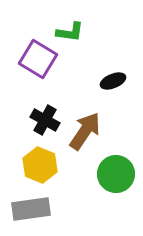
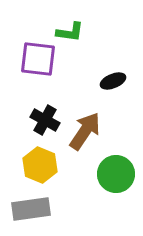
purple square: rotated 24 degrees counterclockwise
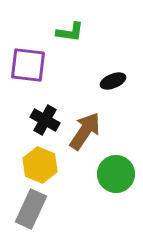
purple square: moved 10 px left, 6 px down
gray rectangle: rotated 57 degrees counterclockwise
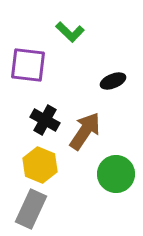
green L-shape: rotated 36 degrees clockwise
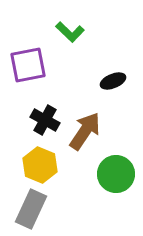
purple square: rotated 18 degrees counterclockwise
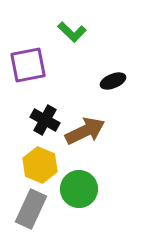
green L-shape: moved 2 px right
brown arrow: rotated 30 degrees clockwise
green circle: moved 37 px left, 15 px down
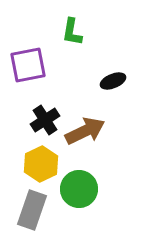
green L-shape: rotated 56 degrees clockwise
black cross: rotated 28 degrees clockwise
yellow hexagon: moved 1 px right, 1 px up; rotated 12 degrees clockwise
gray rectangle: moved 1 px right, 1 px down; rotated 6 degrees counterclockwise
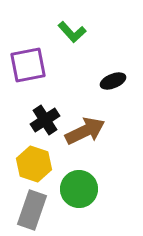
green L-shape: rotated 52 degrees counterclockwise
yellow hexagon: moved 7 px left; rotated 16 degrees counterclockwise
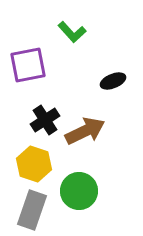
green circle: moved 2 px down
